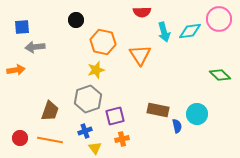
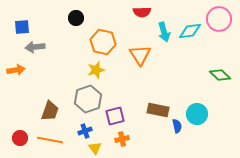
black circle: moved 2 px up
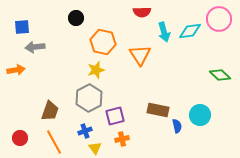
gray hexagon: moved 1 px right, 1 px up; rotated 8 degrees counterclockwise
cyan circle: moved 3 px right, 1 px down
orange line: moved 4 px right, 2 px down; rotated 50 degrees clockwise
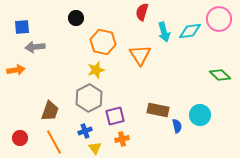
red semicircle: rotated 108 degrees clockwise
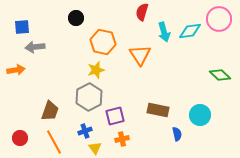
gray hexagon: moved 1 px up
blue semicircle: moved 8 px down
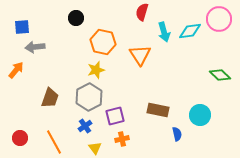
orange arrow: rotated 42 degrees counterclockwise
brown trapezoid: moved 13 px up
blue cross: moved 5 px up; rotated 16 degrees counterclockwise
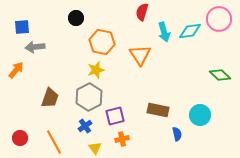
orange hexagon: moved 1 px left
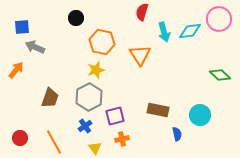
gray arrow: rotated 30 degrees clockwise
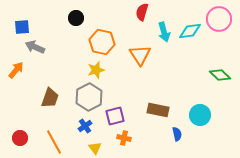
orange cross: moved 2 px right, 1 px up; rotated 24 degrees clockwise
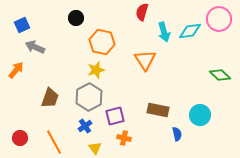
blue square: moved 2 px up; rotated 21 degrees counterclockwise
orange triangle: moved 5 px right, 5 px down
